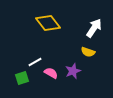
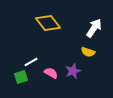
white line: moved 4 px left
green square: moved 1 px left, 1 px up
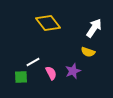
white line: moved 2 px right
pink semicircle: rotated 32 degrees clockwise
green square: rotated 16 degrees clockwise
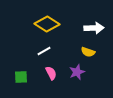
yellow diamond: moved 1 px left, 1 px down; rotated 20 degrees counterclockwise
white arrow: rotated 54 degrees clockwise
white line: moved 11 px right, 11 px up
purple star: moved 4 px right, 1 px down
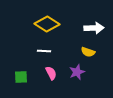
white line: rotated 32 degrees clockwise
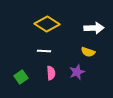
pink semicircle: rotated 24 degrees clockwise
green square: rotated 32 degrees counterclockwise
